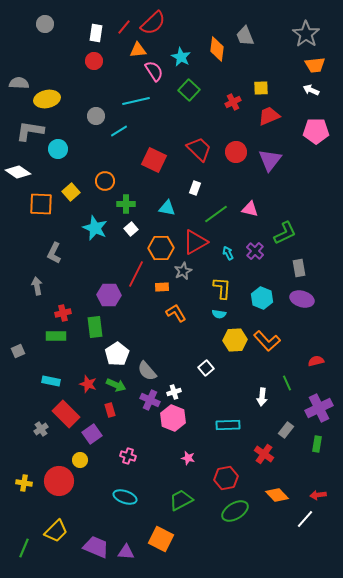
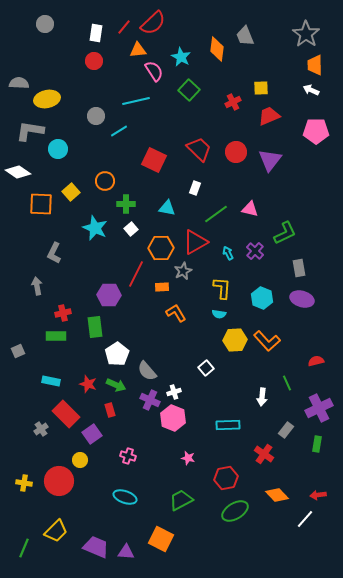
orange trapezoid at (315, 65): rotated 95 degrees clockwise
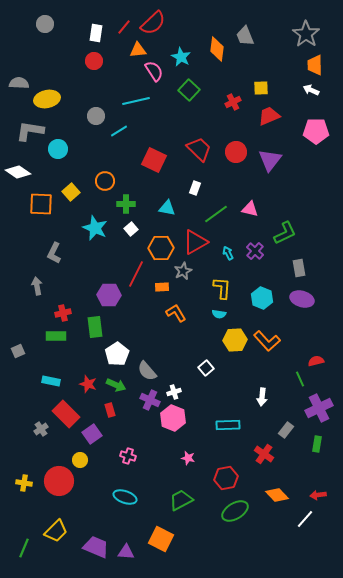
green line at (287, 383): moved 13 px right, 4 px up
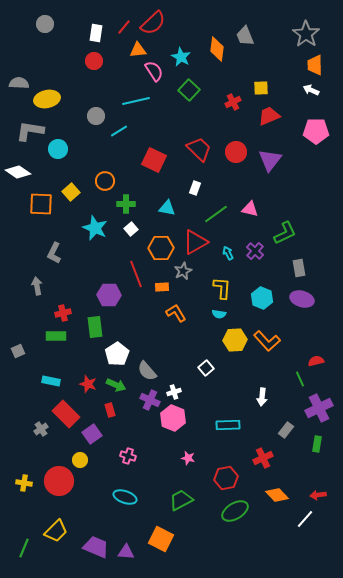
red line at (136, 274): rotated 48 degrees counterclockwise
red cross at (264, 454): moved 1 px left, 4 px down; rotated 30 degrees clockwise
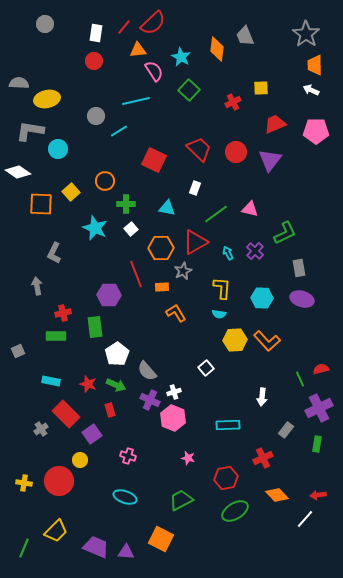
red trapezoid at (269, 116): moved 6 px right, 8 px down
cyan hexagon at (262, 298): rotated 20 degrees counterclockwise
red semicircle at (316, 361): moved 5 px right, 8 px down
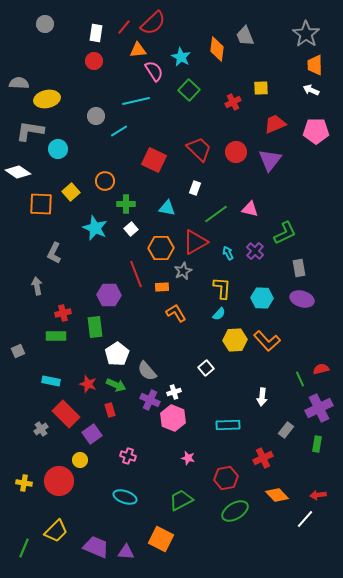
cyan semicircle at (219, 314): rotated 56 degrees counterclockwise
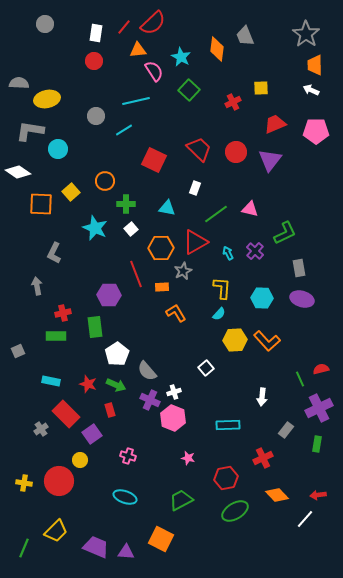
cyan line at (119, 131): moved 5 px right, 1 px up
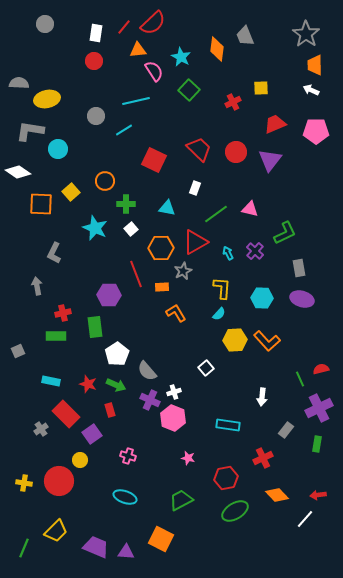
cyan rectangle at (228, 425): rotated 10 degrees clockwise
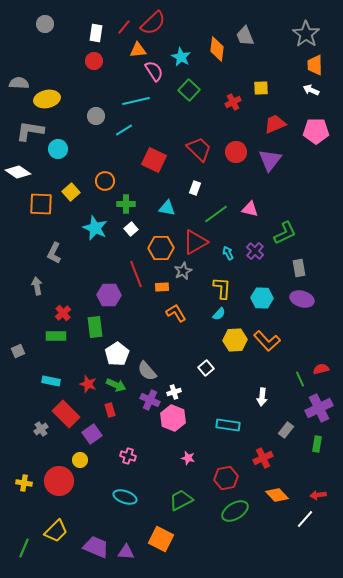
red cross at (63, 313): rotated 28 degrees counterclockwise
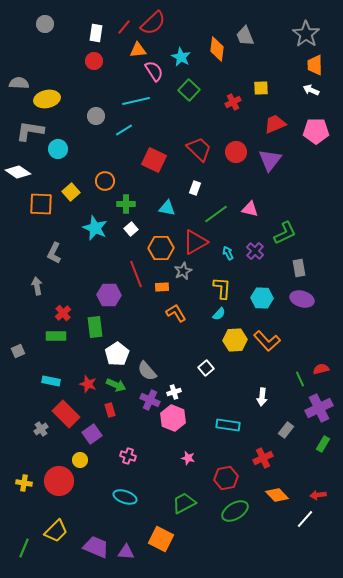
green rectangle at (317, 444): moved 6 px right; rotated 21 degrees clockwise
green trapezoid at (181, 500): moved 3 px right, 3 px down
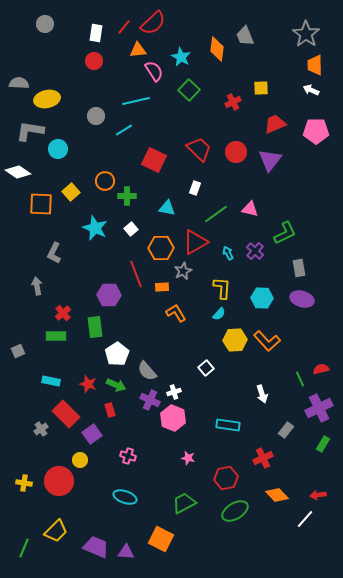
green cross at (126, 204): moved 1 px right, 8 px up
white arrow at (262, 397): moved 3 px up; rotated 24 degrees counterclockwise
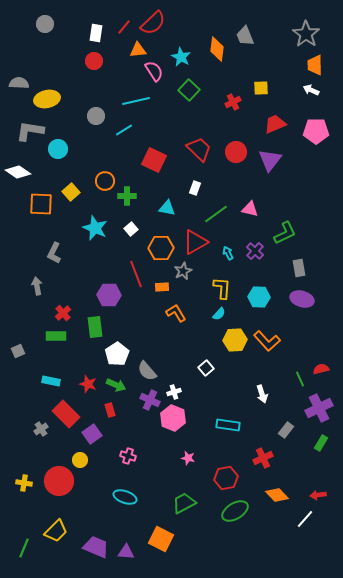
cyan hexagon at (262, 298): moved 3 px left, 1 px up
green rectangle at (323, 444): moved 2 px left, 1 px up
